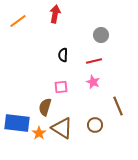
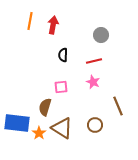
red arrow: moved 2 px left, 11 px down
orange line: moved 12 px right; rotated 42 degrees counterclockwise
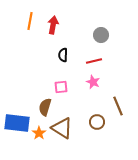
brown circle: moved 2 px right, 3 px up
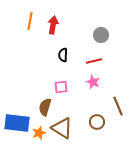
orange star: rotated 16 degrees clockwise
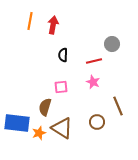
gray circle: moved 11 px right, 9 px down
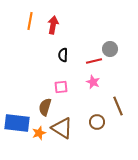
gray circle: moved 2 px left, 5 px down
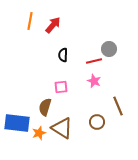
red arrow: rotated 30 degrees clockwise
gray circle: moved 1 px left
pink star: moved 1 px right, 1 px up
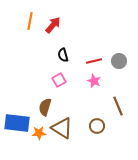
gray circle: moved 10 px right, 12 px down
black semicircle: rotated 16 degrees counterclockwise
pink square: moved 2 px left, 7 px up; rotated 24 degrees counterclockwise
brown circle: moved 4 px down
orange star: rotated 16 degrees clockwise
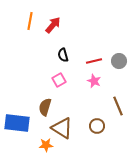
orange star: moved 7 px right, 12 px down
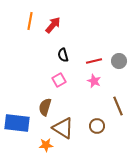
brown triangle: moved 1 px right
